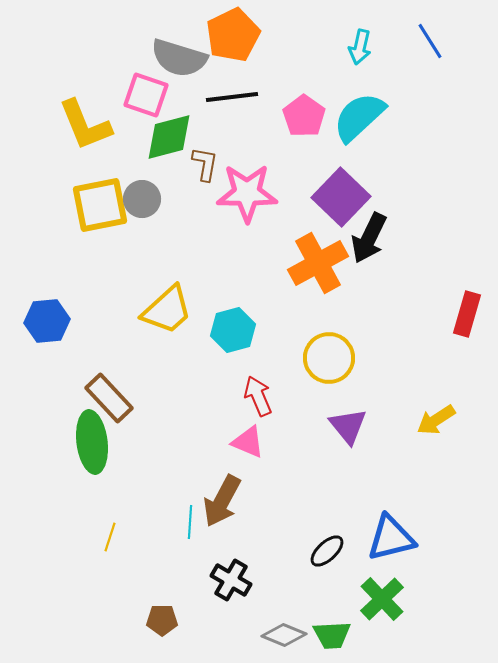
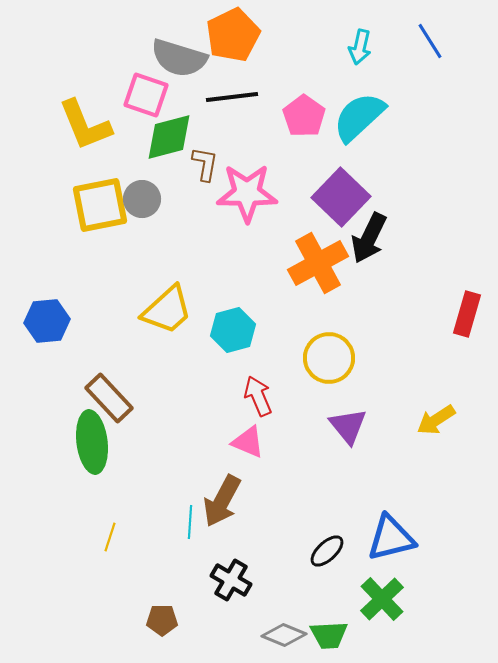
green trapezoid: moved 3 px left
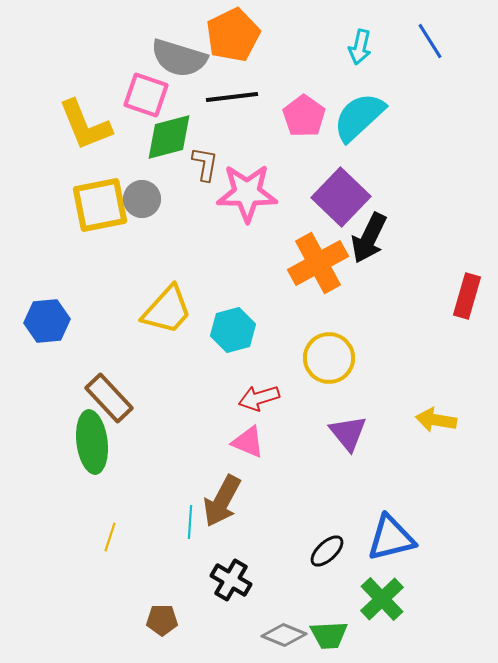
yellow trapezoid: rotated 6 degrees counterclockwise
red rectangle: moved 18 px up
red arrow: moved 1 px right, 2 px down; rotated 84 degrees counterclockwise
yellow arrow: rotated 42 degrees clockwise
purple triangle: moved 7 px down
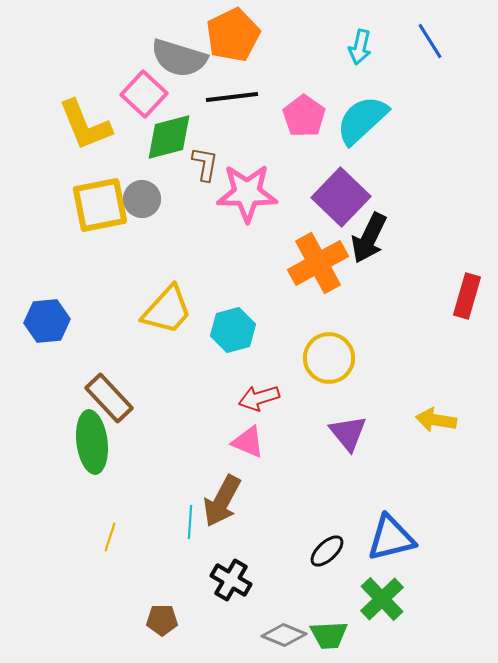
pink square: moved 2 px left, 1 px up; rotated 24 degrees clockwise
cyan semicircle: moved 3 px right, 3 px down
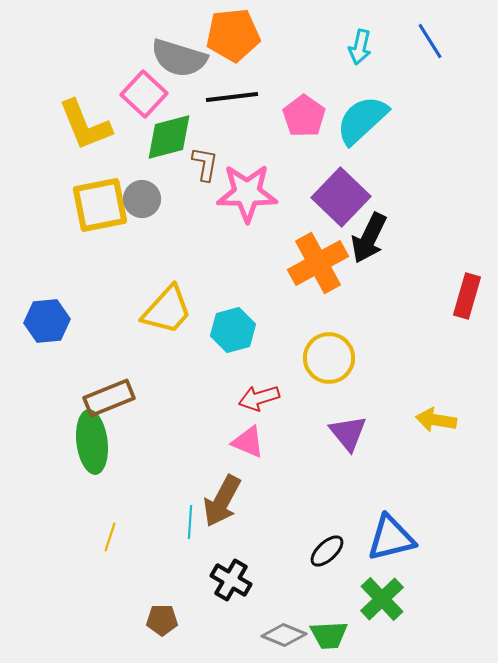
orange pentagon: rotated 20 degrees clockwise
brown rectangle: rotated 69 degrees counterclockwise
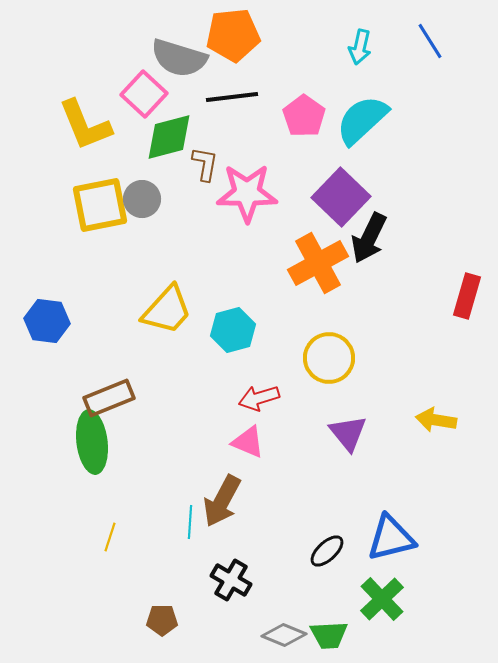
blue hexagon: rotated 12 degrees clockwise
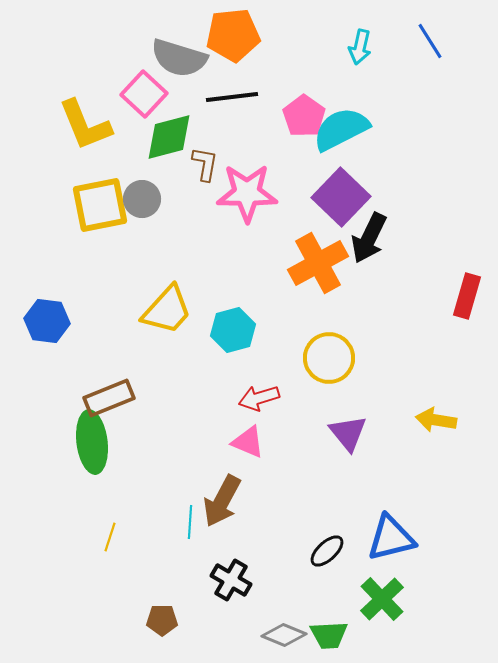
cyan semicircle: moved 21 px left, 9 px down; rotated 16 degrees clockwise
